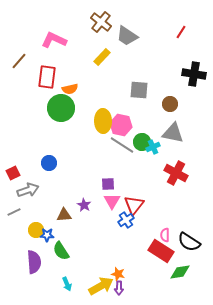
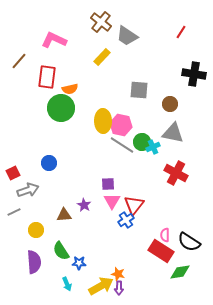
blue star at (47, 235): moved 32 px right, 28 px down
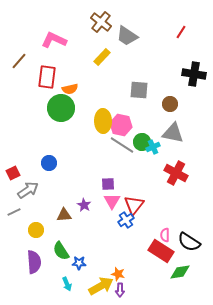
gray arrow at (28, 190): rotated 15 degrees counterclockwise
purple arrow at (119, 288): moved 1 px right, 2 px down
